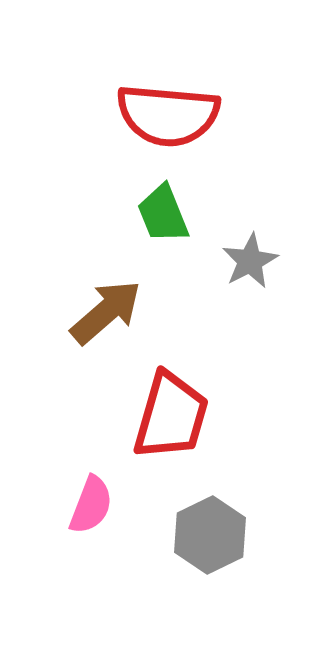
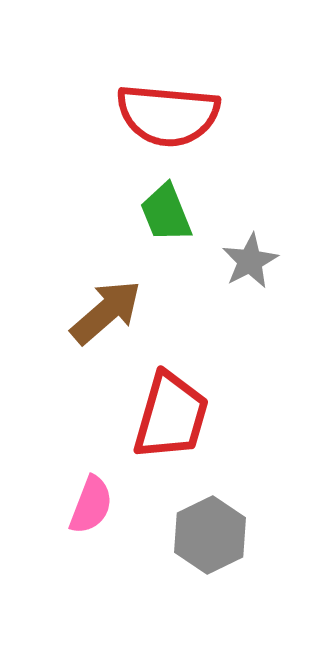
green trapezoid: moved 3 px right, 1 px up
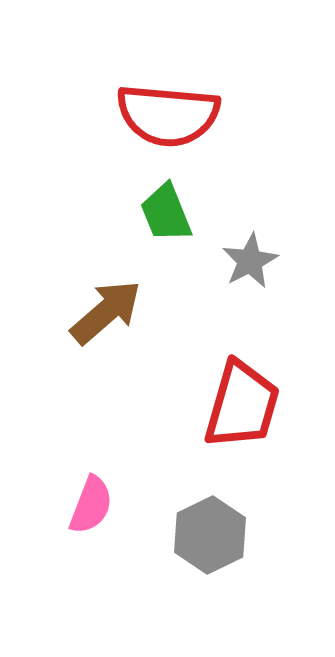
red trapezoid: moved 71 px right, 11 px up
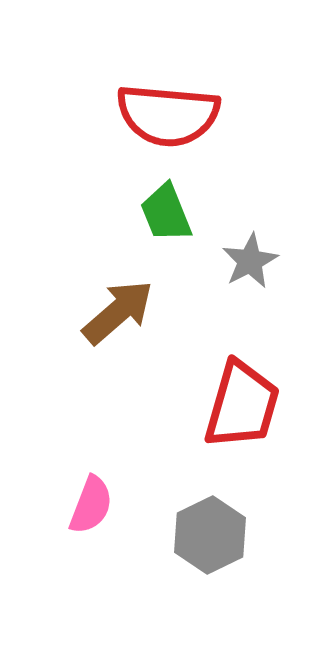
brown arrow: moved 12 px right
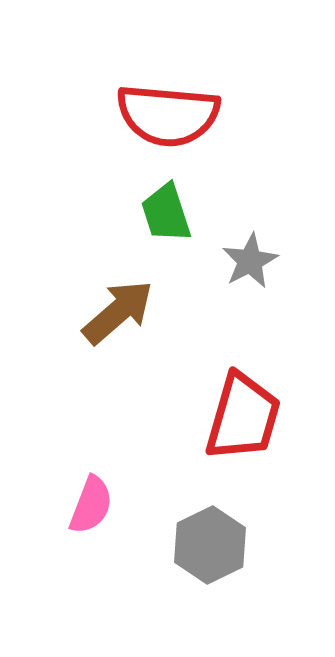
green trapezoid: rotated 4 degrees clockwise
red trapezoid: moved 1 px right, 12 px down
gray hexagon: moved 10 px down
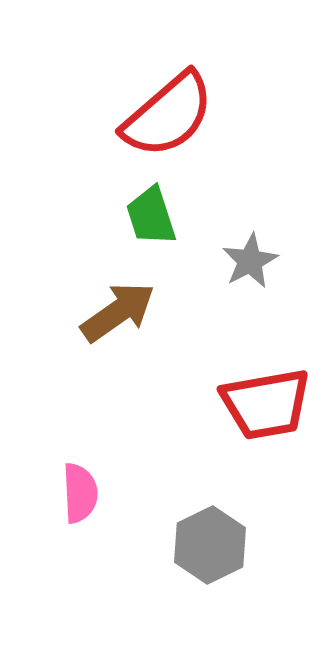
red semicircle: rotated 46 degrees counterclockwise
green trapezoid: moved 15 px left, 3 px down
brown arrow: rotated 6 degrees clockwise
red trapezoid: moved 23 px right, 13 px up; rotated 64 degrees clockwise
pink semicircle: moved 11 px left, 12 px up; rotated 24 degrees counterclockwise
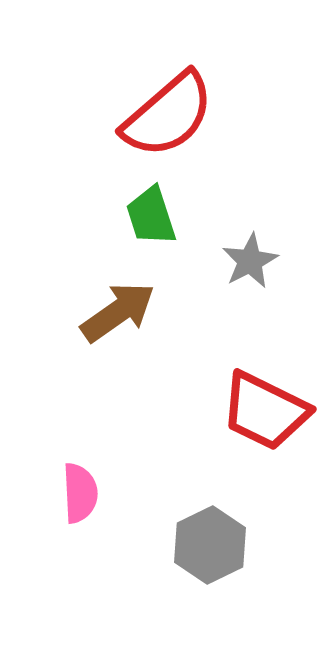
red trapezoid: moved 1 px left, 7 px down; rotated 36 degrees clockwise
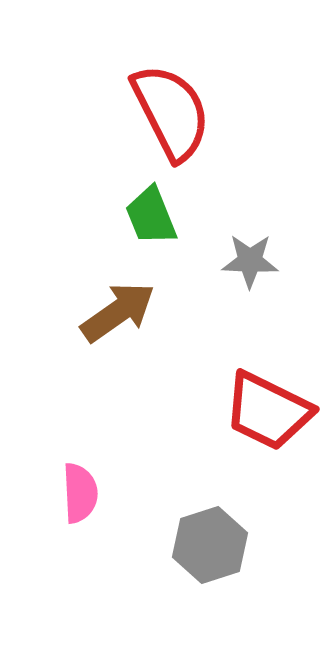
red semicircle: moved 3 px right, 3 px up; rotated 76 degrees counterclockwise
green trapezoid: rotated 4 degrees counterclockwise
gray star: rotated 30 degrees clockwise
red trapezoid: moved 3 px right
gray hexagon: rotated 8 degrees clockwise
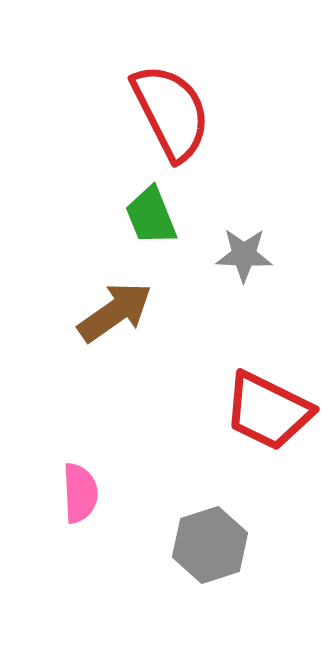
gray star: moved 6 px left, 6 px up
brown arrow: moved 3 px left
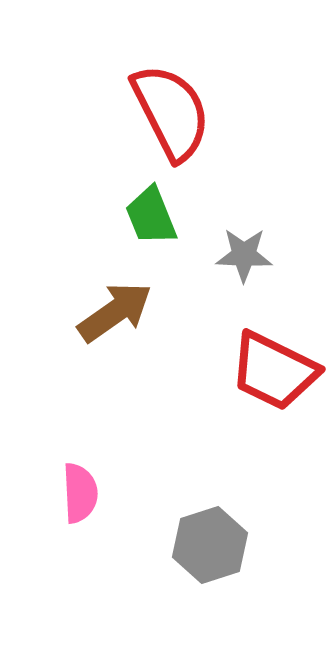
red trapezoid: moved 6 px right, 40 px up
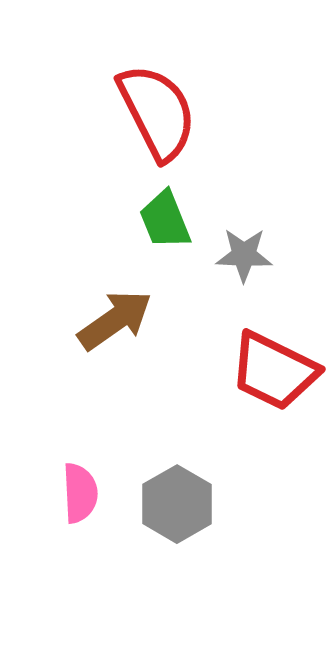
red semicircle: moved 14 px left
green trapezoid: moved 14 px right, 4 px down
brown arrow: moved 8 px down
gray hexagon: moved 33 px left, 41 px up; rotated 12 degrees counterclockwise
